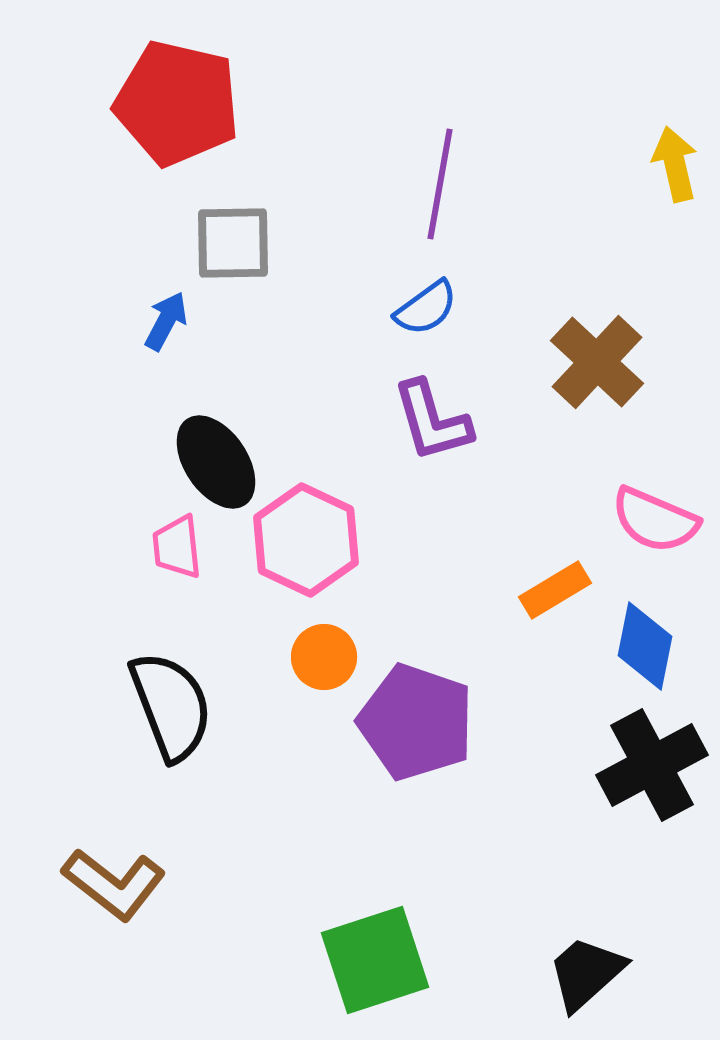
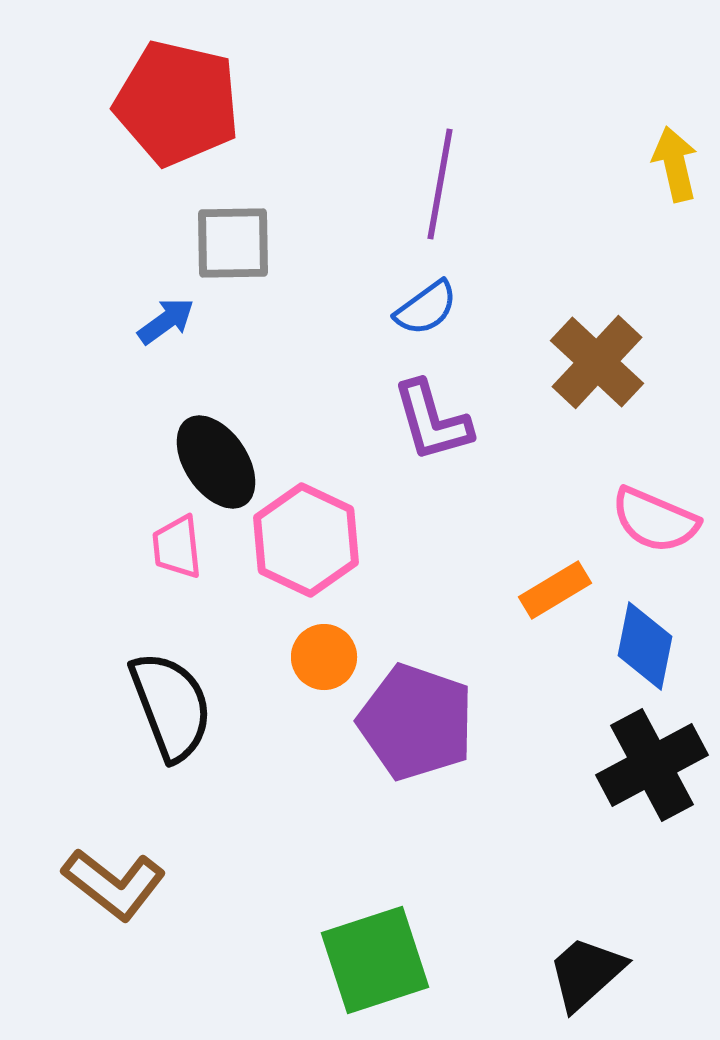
blue arrow: rotated 26 degrees clockwise
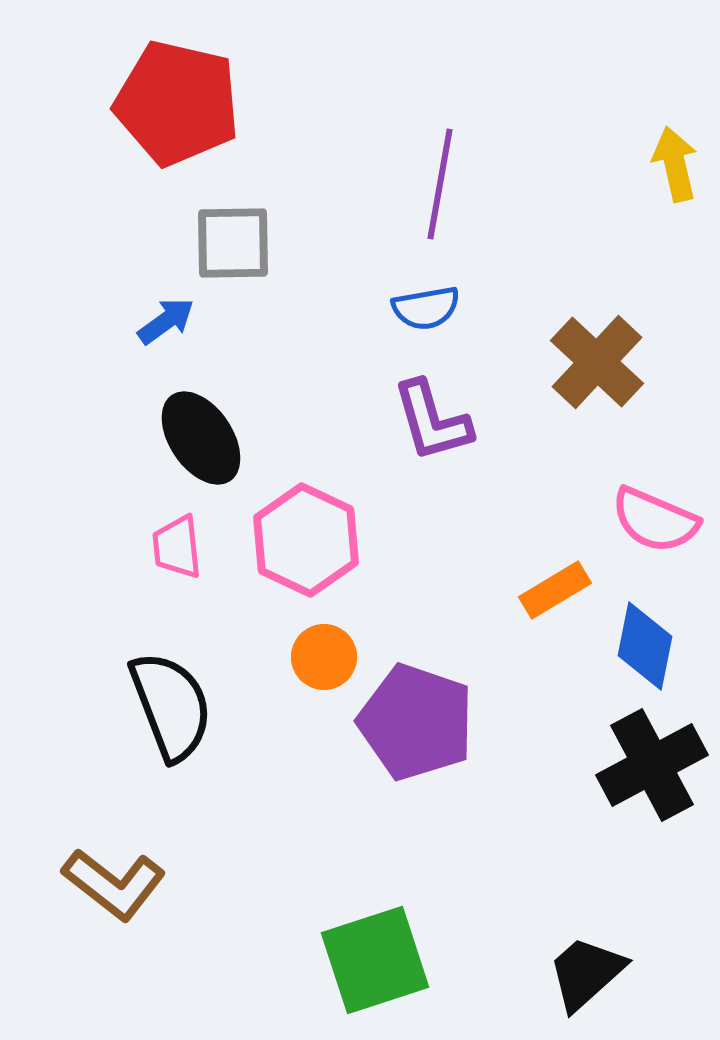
blue semicircle: rotated 26 degrees clockwise
black ellipse: moved 15 px left, 24 px up
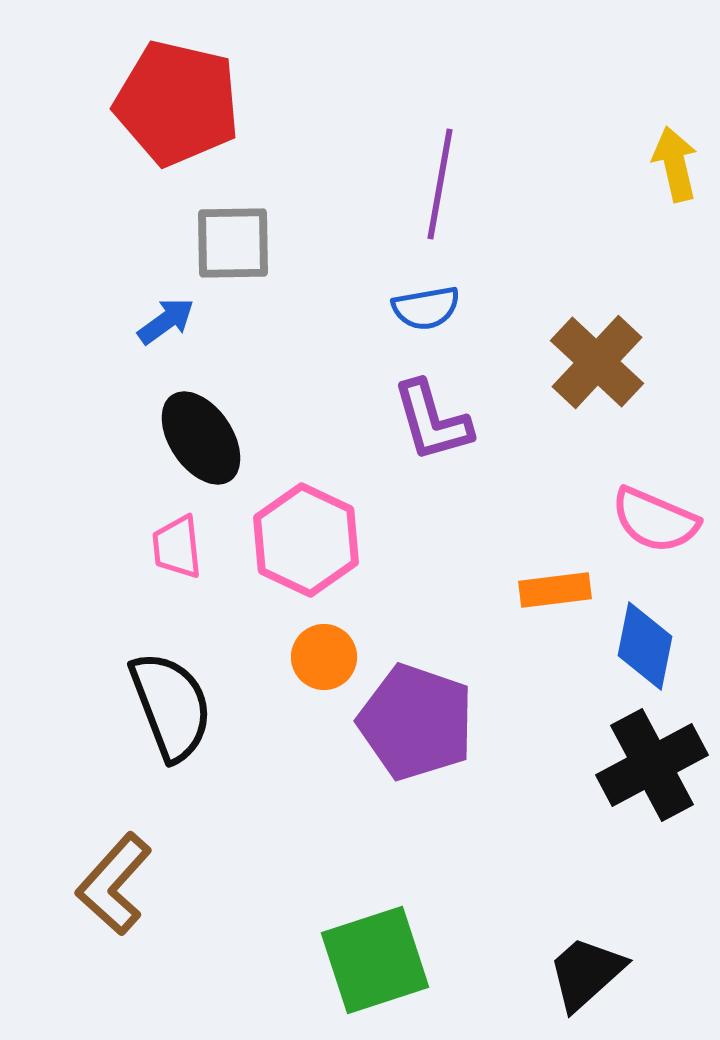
orange rectangle: rotated 24 degrees clockwise
brown L-shape: rotated 94 degrees clockwise
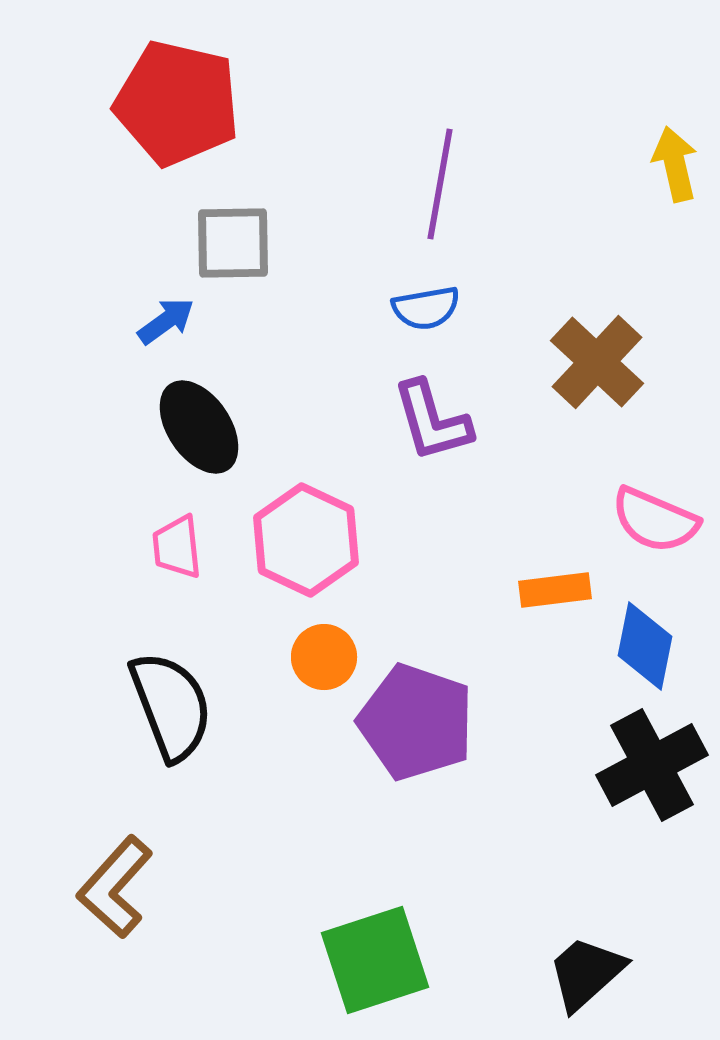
black ellipse: moved 2 px left, 11 px up
brown L-shape: moved 1 px right, 3 px down
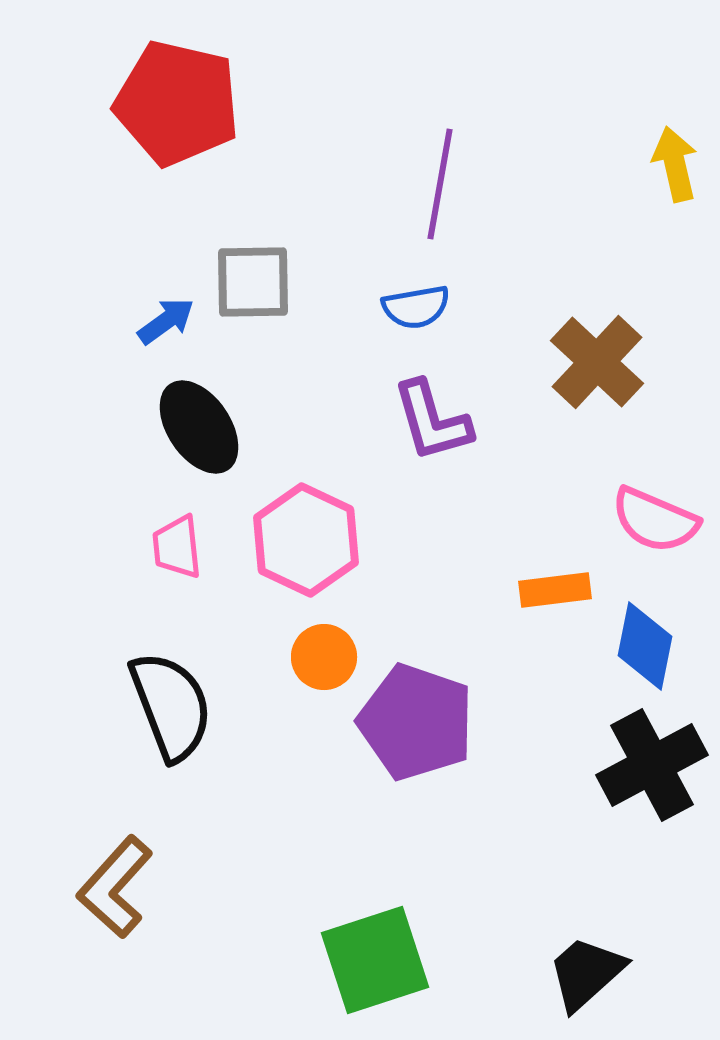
gray square: moved 20 px right, 39 px down
blue semicircle: moved 10 px left, 1 px up
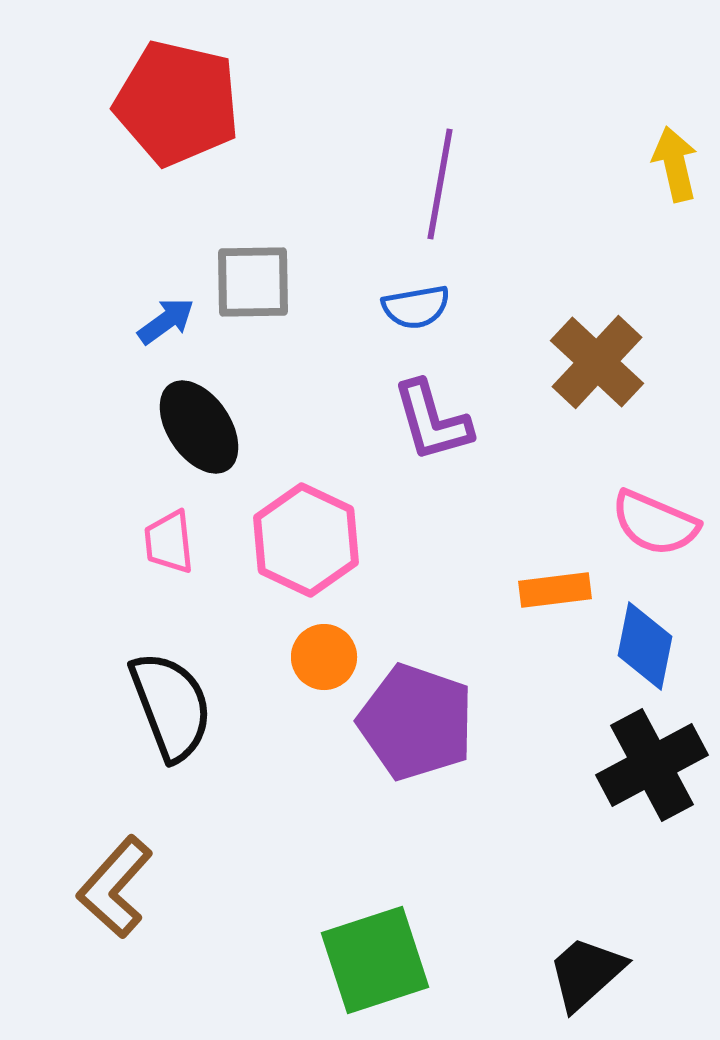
pink semicircle: moved 3 px down
pink trapezoid: moved 8 px left, 5 px up
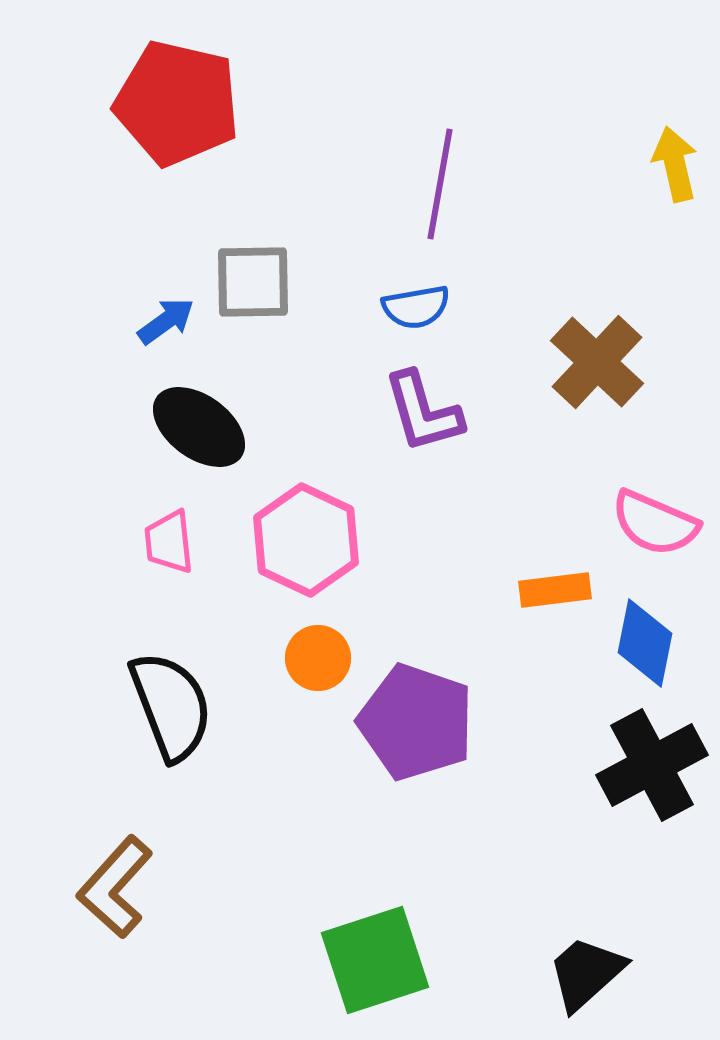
purple L-shape: moved 9 px left, 9 px up
black ellipse: rotated 20 degrees counterclockwise
blue diamond: moved 3 px up
orange circle: moved 6 px left, 1 px down
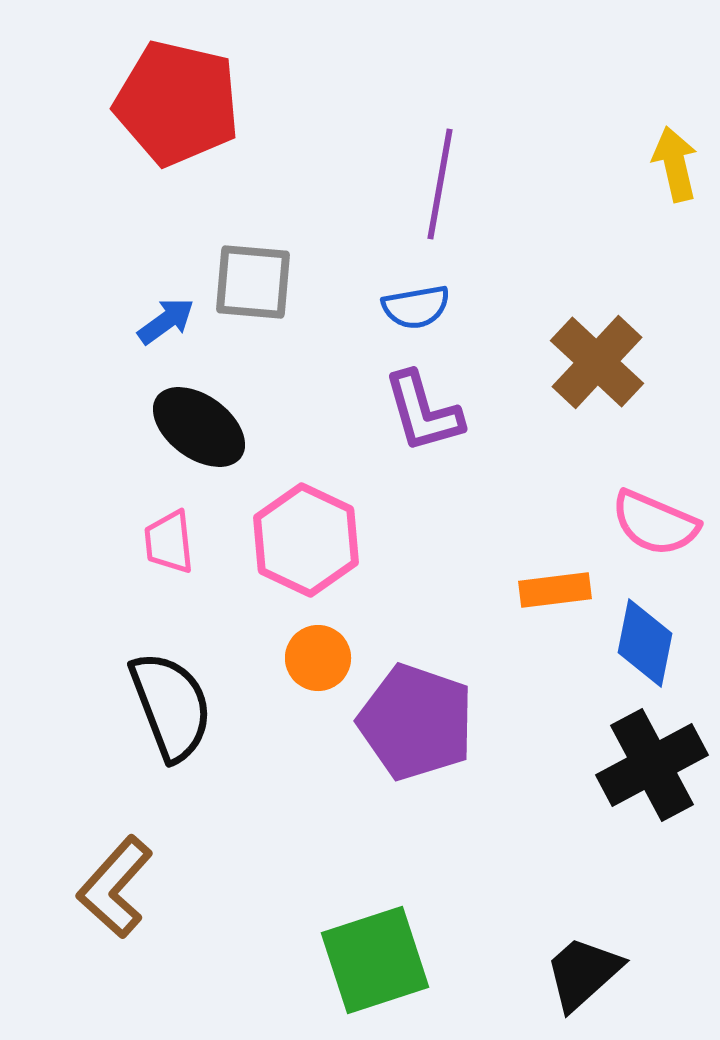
gray square: rotated 6 degrees clockwise
black trapezoid: moved 3 px left
